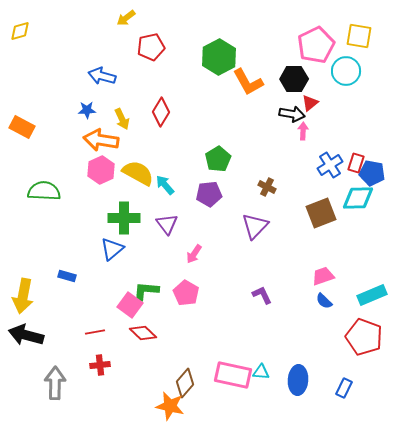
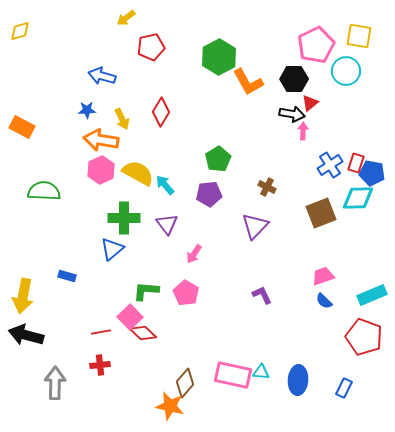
pink square at (130, 305): moved 12 px down; rotated 10 degrees clockwise
red line at (95, 332): moved 6 px right
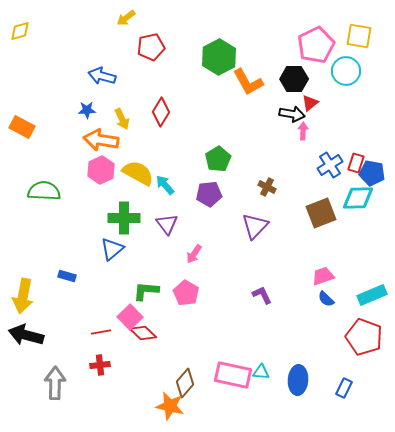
blue semicircle at (324, 301): moved 2 px right, 2 px up
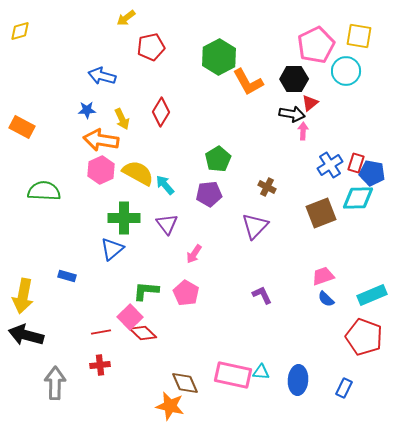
brown diamond at (185, 383): rotated 64 degrees counterclockwise
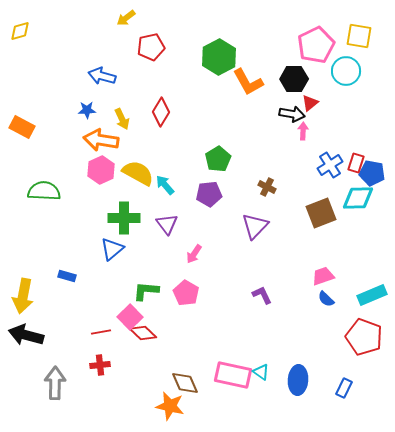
cyan triangle at (261, 372): rotated 30 degrees clockwise
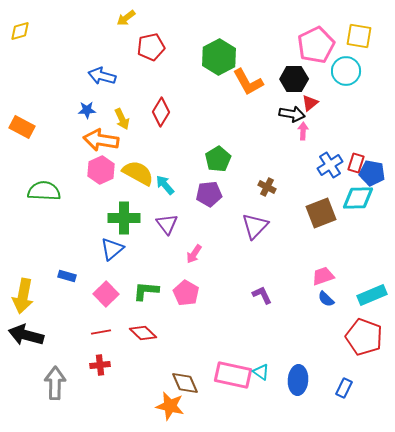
pink square at (130, 317): moved 24 px left, 23 px up
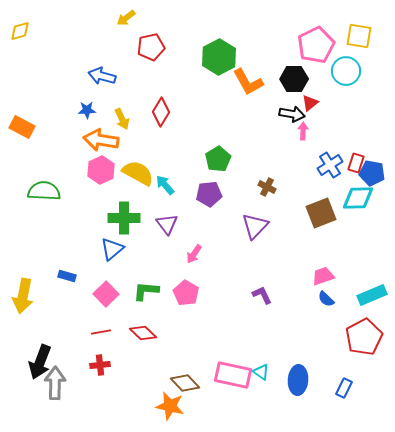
black arrow at (26, 335): moved 14 px right, 27 px down; rotated 84 degrees counterclockwise
red pentagon at (364, 337): rotated 24 degrees clockwise
brown diamond at (185, 383): rotated 20 degrees counterclockwise
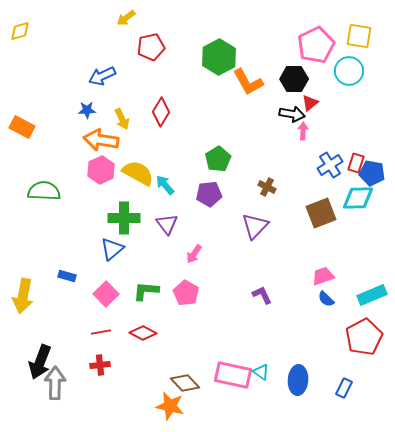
cyan circle at (346, 71): moved 3 px right
blue arrow at (102, 76): rotated 40 degrees counterclockwise
red diamond at (143, 333): rotated 16 degrees counterclockwise
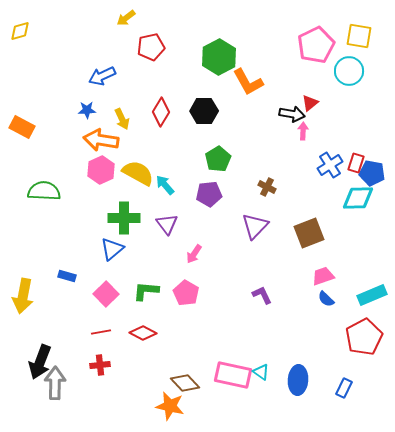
black hexagon at (294, 79): moved 90 px left, 32 px down
brown square at (321, 213): moved 12 px left, 20 px down
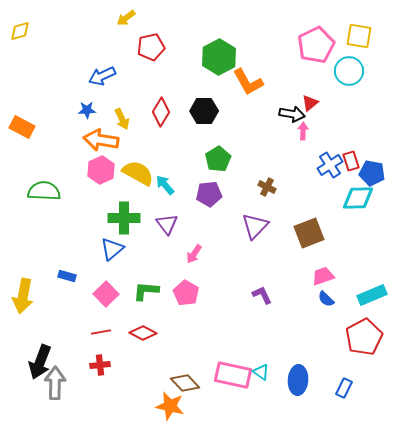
red rectangle at (356, 163): moved 5 px left, 2 px up; rotated 36 degrees counterclockwise
